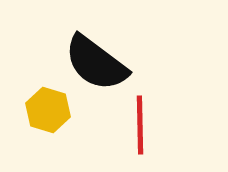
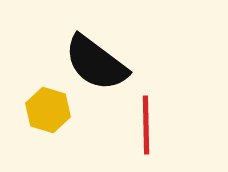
red line: moved 6 px right
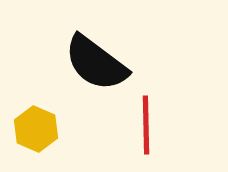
yellow hexagon: moved 12 px left, 19 px down; rotated 6 degrees clockwise
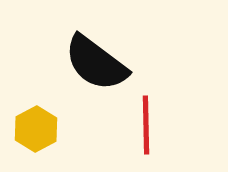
yellow hexagon: rotated 9 degrees clockwise
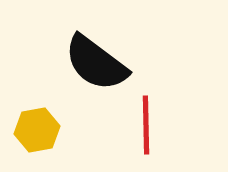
yellow hexagon: moved 1 px right, 1 px down; rotated 18 degrees clockwise
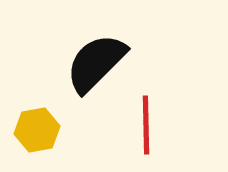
black semicircle: rotated 98 degrees clockwise
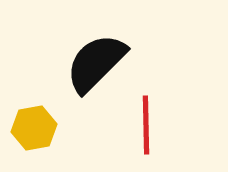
yellow hexagon: moved 3 px left, 2 px up
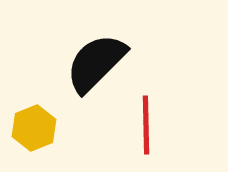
yellow hexagon: rotated 12 degrees counterclockwise
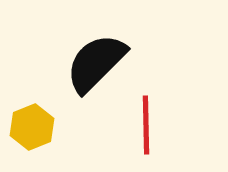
yellow hexagon: moved 2 px left, 1 px up
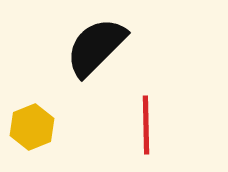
black semicircle: moved 16 px up
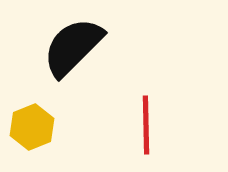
black semicircle: moved 23 px left
